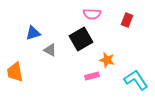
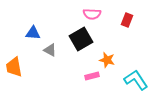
blue triangle: rotated 21 degrees clockwise
orange trapezoid: moved 1 px left, 5 px up
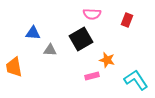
gray triangle: rotated 24 degrees counterclockwise
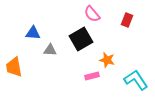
pink semicircle: rotated 48 degrees clockwise
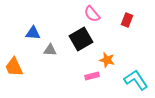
orange trapezoid: rotated 15 degrees counterclockwise
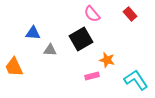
red rectangle: moved 3 px right, 6 px up; rotated 64 degrees counterclockwise
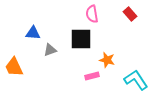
pink semicircle: rotated 30 degrees clockwise
black square: rotated 30 degrees clockwise
gray triangle: rotated 24 degrees counterclockwise
